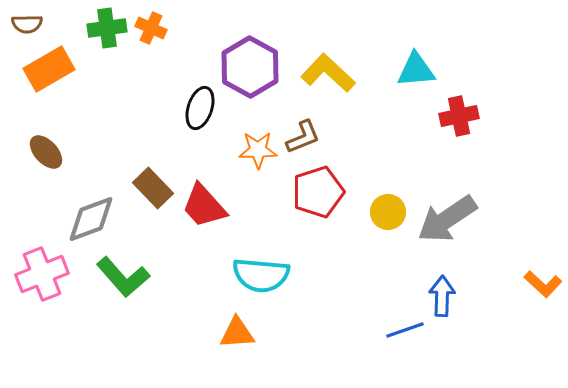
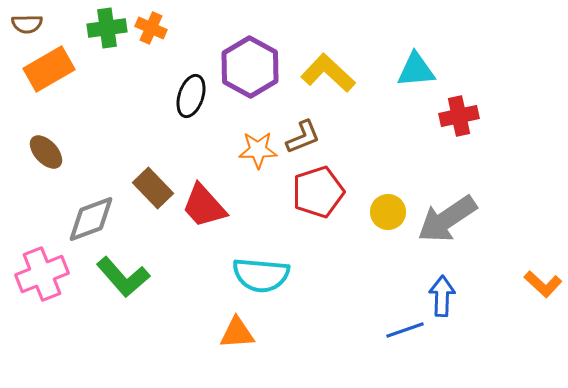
black ellipse: moved 9 px left, 12 px up
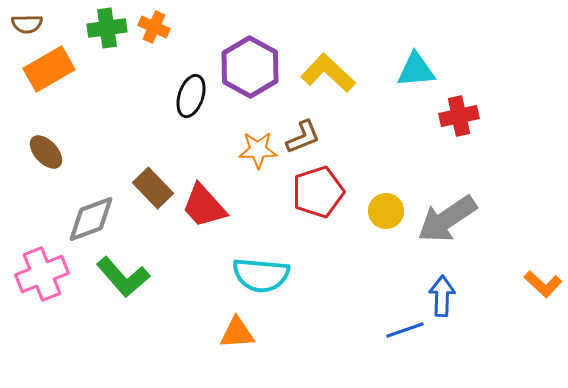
orange cross: moved 3 px right, 1 px up
yellow circle: moved 2 px left, 1 px up
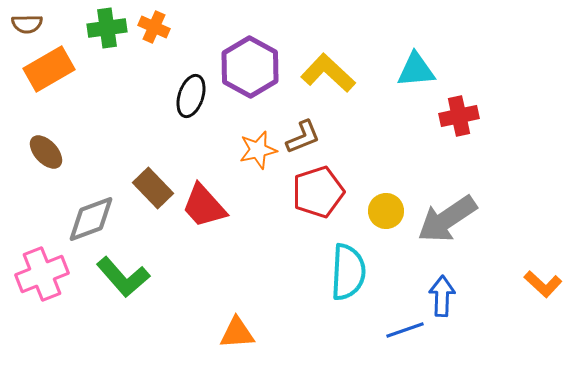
orange star: rotated 12 degrees counterclockwise
cyan semicircle: moved 87 px right, 3 px up; rotated 92 degrees counterclockwise
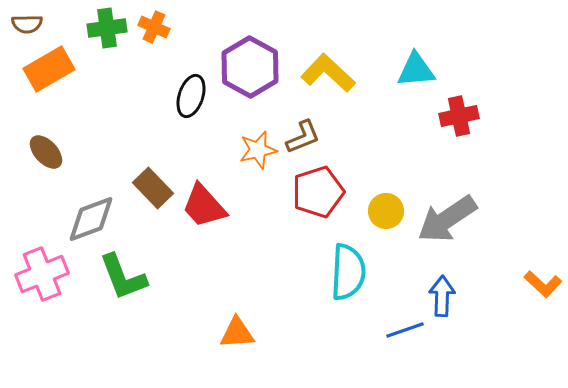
green L-shape: rotated 20 degrees clockwise
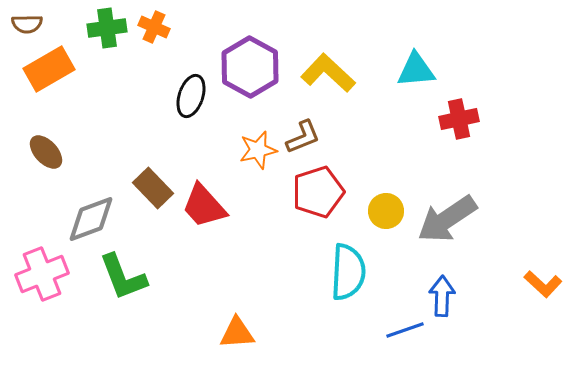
red cross: moved 3 px down
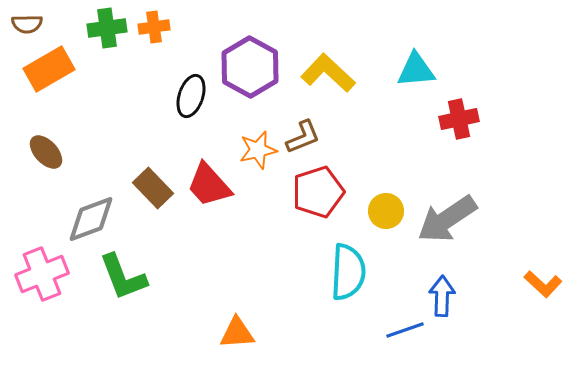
orange cross: rotated 32 degrees counterclockwise
red trapezoid: moved 5 px right, 21 px up
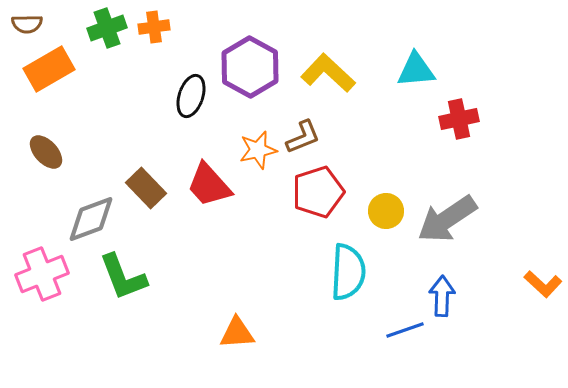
green cross: rotated 12 degrees counterclockwise
brown rectangle: moved 7 px left
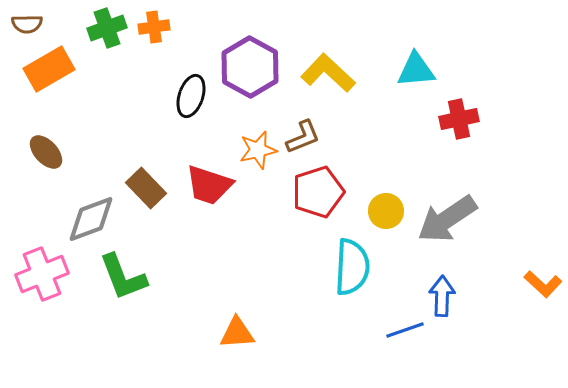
red trapezoid: rotated 30 degrees counterclockwise
cyan semicircle: moved 4 px right, 5 px up
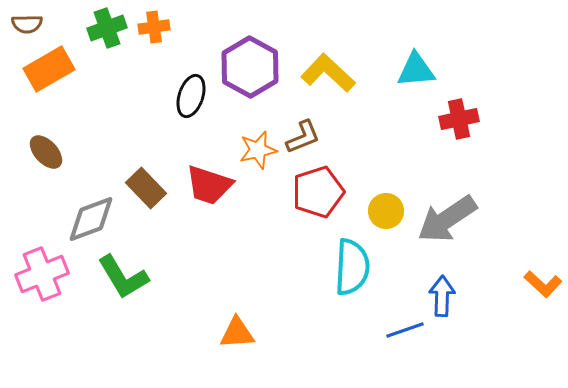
green L-shape: rotated 10 degrees counterclockwise
